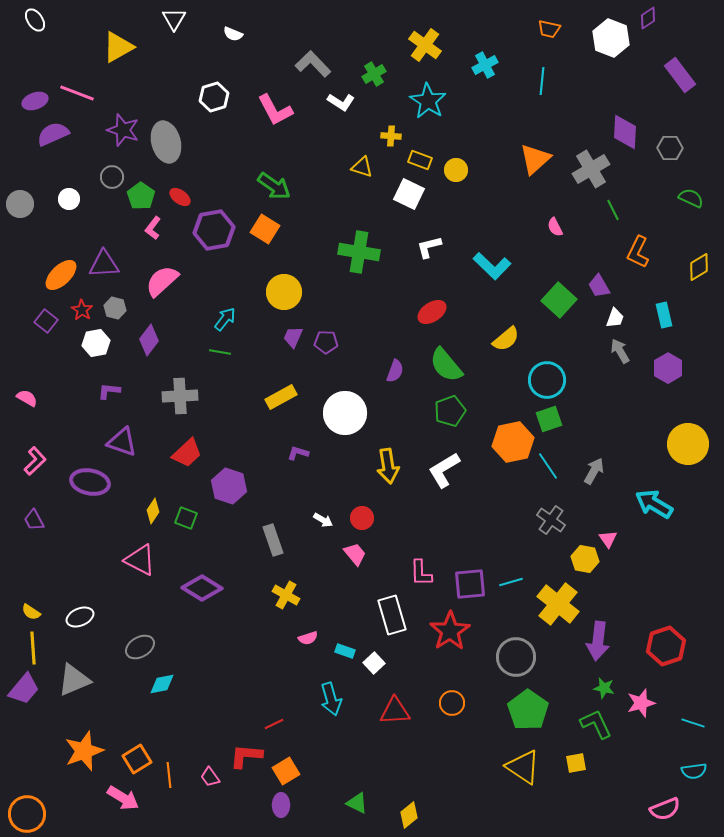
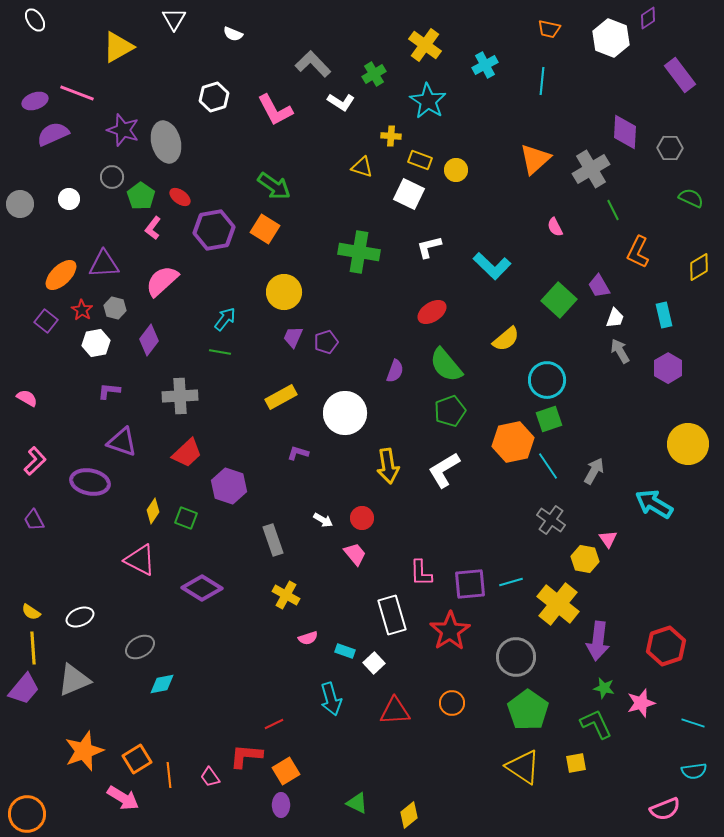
purple pentagon at (326, 342): rotated 20 degrees counterclockwise
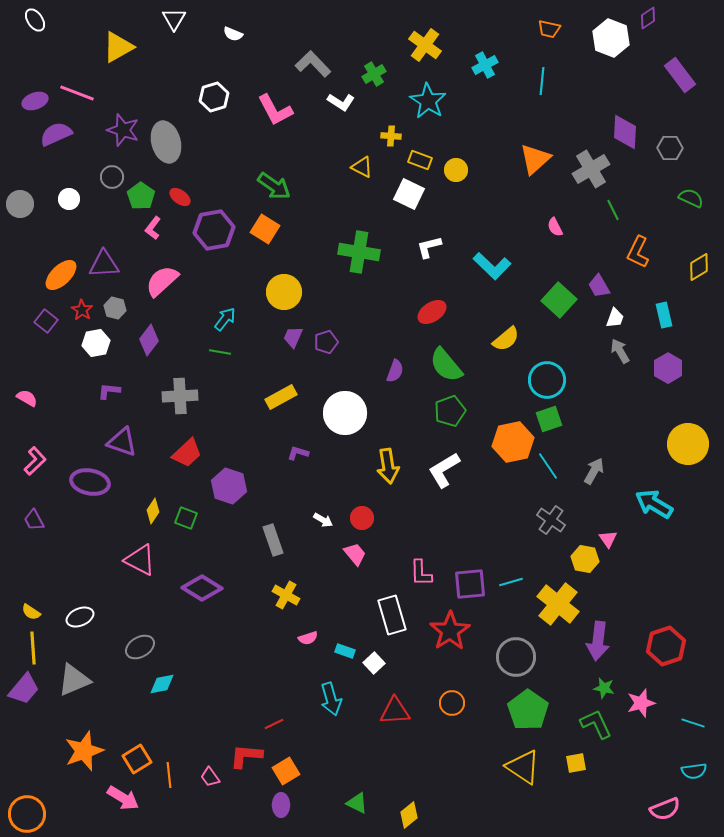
purple semicircle at (53, 134): moved 3 px right
yellow triangle at (362, 167): rotated 10 degrees clockwise
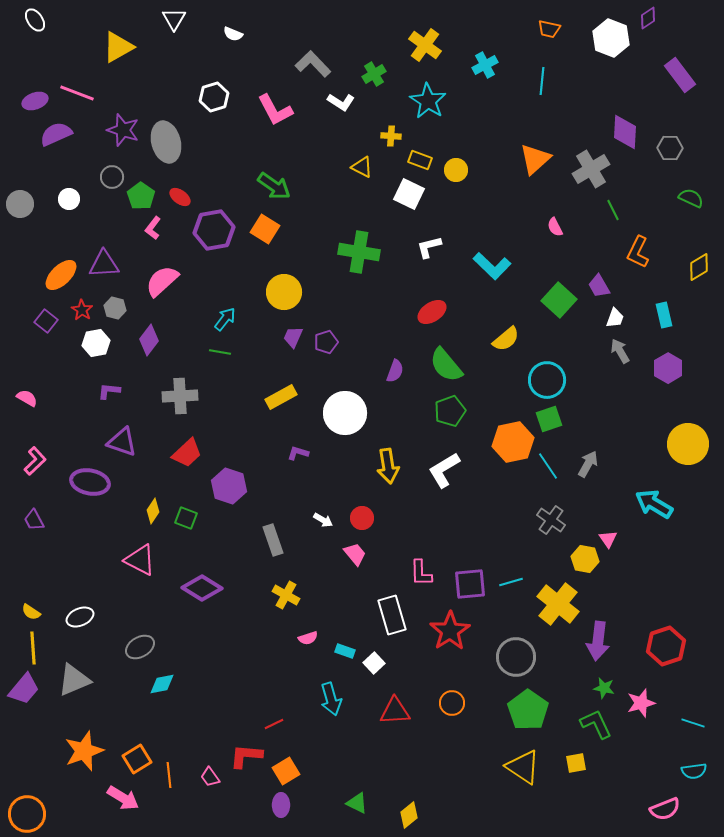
gray arrow at (594, 471): moved 6 px left, 7 px up
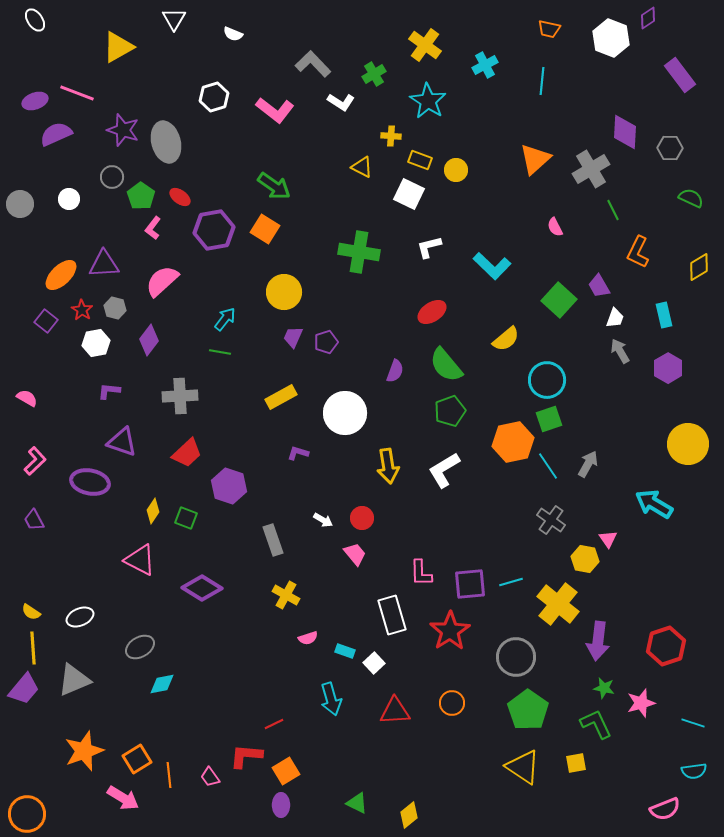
pink L-shape at (275, 110): rotated 24 degrees counterclockwise
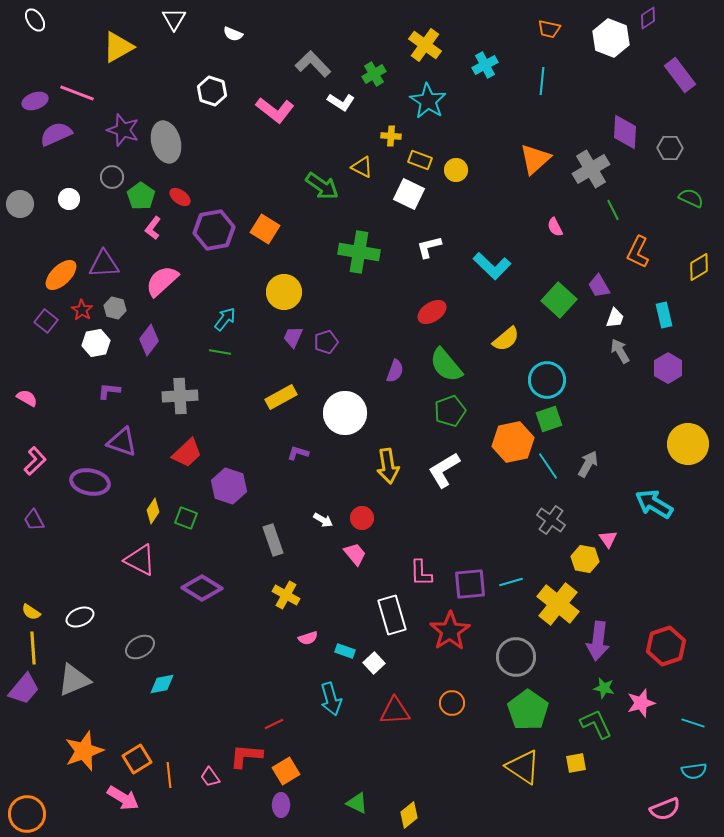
white hexagon at (214, 97): moved 2 px left, 6 px up; rotated 24 degrees counterclockwise
green arrow at (274, 186): moved 48 px right
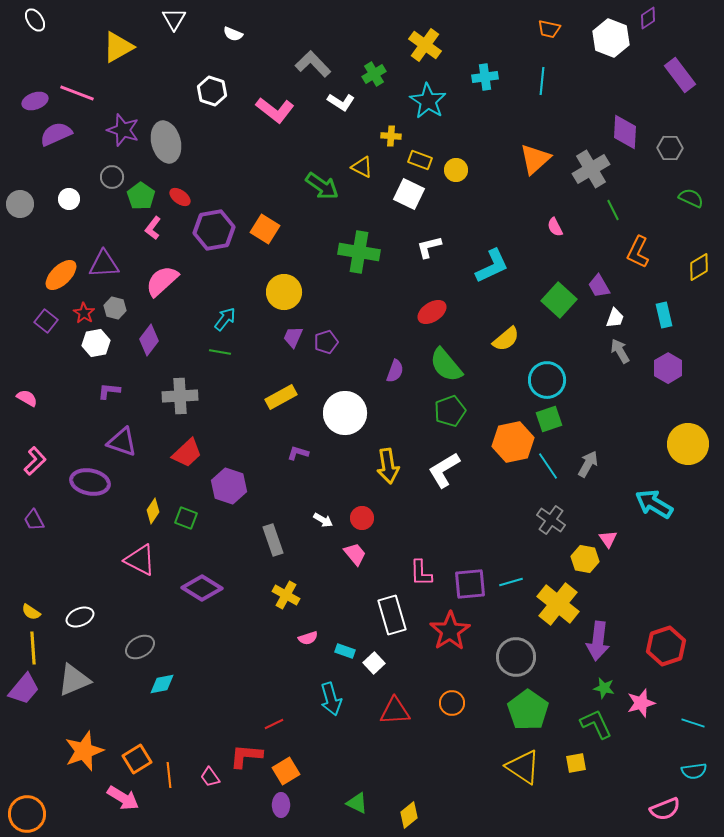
cyan cross at (485, 65): moved 12 px down; rotated 20 degrees clockwise
cyan L-shape at (492, 266): rotated 69 degrees counterclockwise
red star at (82, 310): moved 2 px right, 3 px down
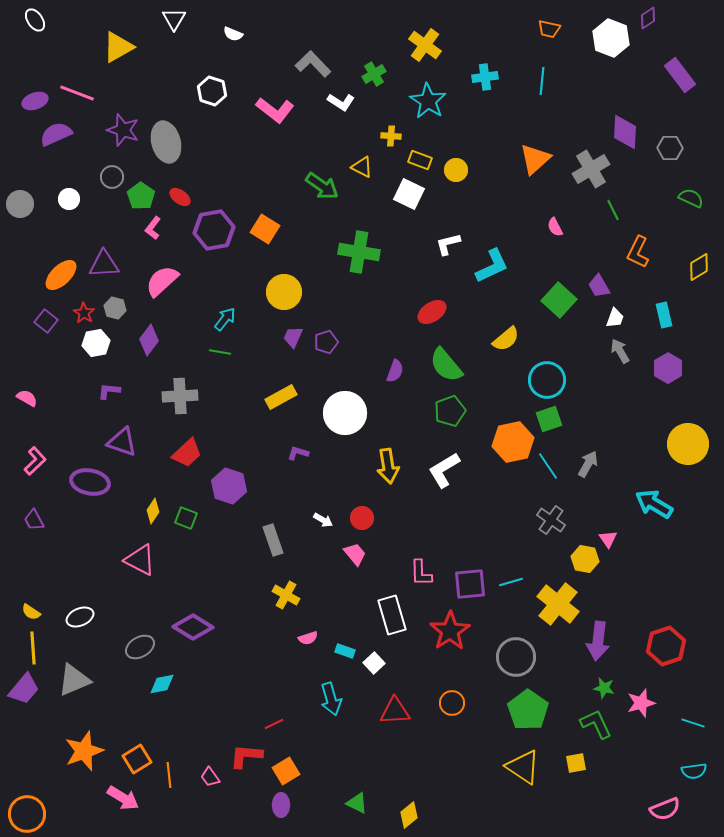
white L-shape at (429, 247): moved 19 px right, 3 px up
purple diamond at (202, 588): moved 9 px left, 39 px down
